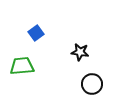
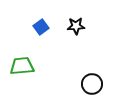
blue square: moved 5 px right, 6 px up
black star: moved 4 px left, 26 px up; rotated 12 degrees counterclockwise
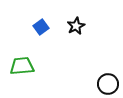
black star: rotated 24 degrees counterclockwise
black circle: moved 16 px right
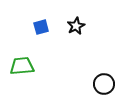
blue square: rotated 21 degrees clockwise
black circle: moved 4 px left
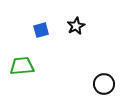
blue square: moved 3 px down
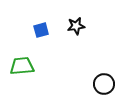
black star: rotated 18 degrees clockwise
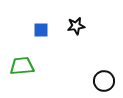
blue square: rotated 14 degrees clockwise
black circle: moved 3 px up
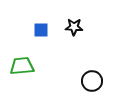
black star: moved 2 px left, 1 px down; rotated 12 degrees clockwise
black circle: moved 12 px left
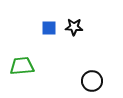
blue square: moved 8 px right, 2 px up
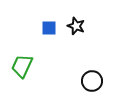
black star: moved 2 px right, 1 px up; rotated 18 degrees clockwise
green trapezoid: rotated 60 degrees counterclockwise
